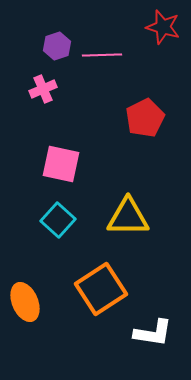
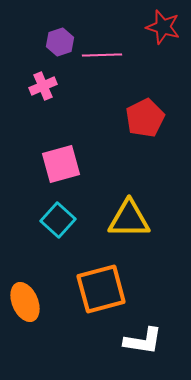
purple hexagon: moved 3 px right, 4 px up
pink cross: moved 3 px up
pink square: rotated 27 degrees counterclockwise
yellow triangle: moved 1 px right, 2 px down
orange square: rotated 18 degrees clockwise
white L-shape: moved 10 px left, 8 px down
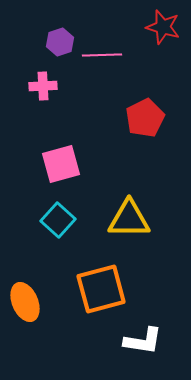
pink cross: rotated 20 degrees clockwise
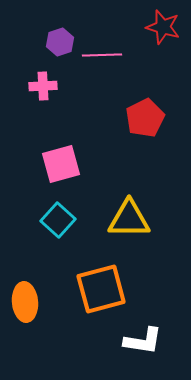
orange ellipse: rotated 18 degrees clockwise
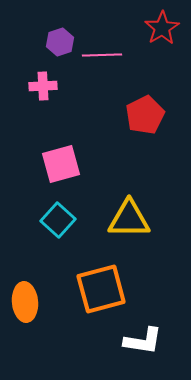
red star: moved 1 px left, 1 px down; rotated 24 degrees clockwise
red pentagon: moved 3 px up
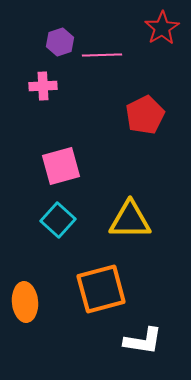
pink square: moved 2 px down
yellow triangle: moved 1 px right, 1 px down
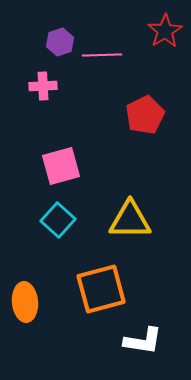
red star: moved 3 px right, 3 px down
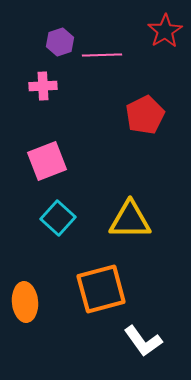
pink square: moved 14 px left, 5 px up; rotated 6 degrees counterclockwise
cyan square: moved 2 px up
white L-shape: rotated 45 degrees clockwise
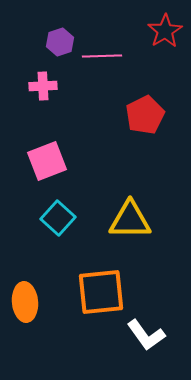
pink line: moved 1 px down
orange square: moved 3 px down; rotated 9 degrees clockwise
white L-shape: moved 3 px right, 6 px up
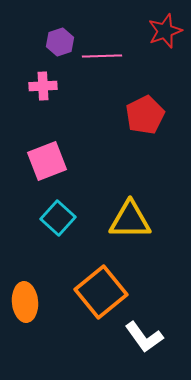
red star: rotated 12 degrees clockwise
orange square: rotated 33 degrees counterclockwise
white L-shape: moved 2 px left, 2 px down
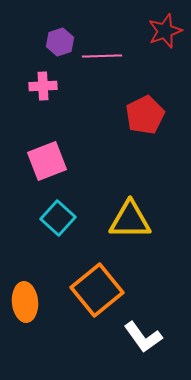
orange square: moved 4 px left, 2 px up
white L-shape: moved 1 px left
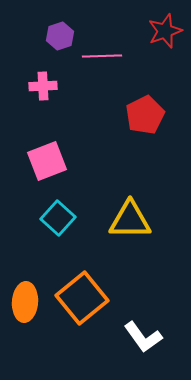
purple hexagon: moved 6 px up
orange square: moved 15 px left, 8 px down
orange ellipse: rotated 9 degrees clockwise
